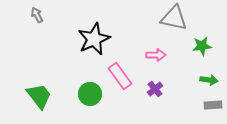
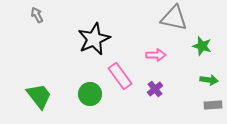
green star: rotated 24 degrees clockwise
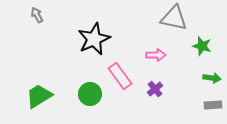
green arrow: moved 3 px right, 2 px up
green trapezoid: rotated 84 degrees counterclockwise
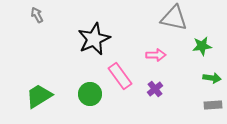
green star: rotated 24 degrees counterclockwise
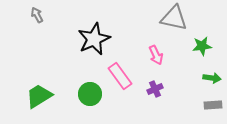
pink arrow: rotated 66 degrees clockwise
purple cross: rotated 14 degrees clockwise
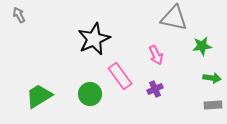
gray arrow: moved 18 px left
